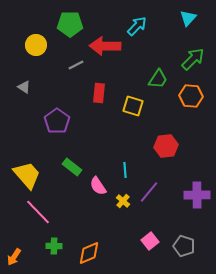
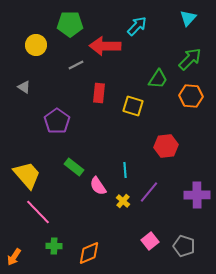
green arrow: moved 3 px left
green rectangle: moved 2 px right
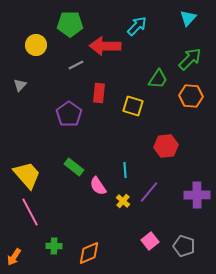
gray triangle: moved 4 px left, 2 px up; rotated 40 degrees clockwise
purple pentagon: moved 12 px right, 7 px up
pink line: moved 8 px left; rotated 16 degrees clockwise
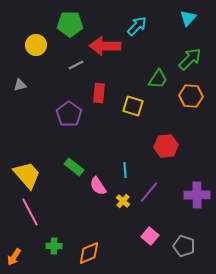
gray triangle: rotated 32 degrees clockwise
pink square: moved 5 px up; rotated 12 degrees counterclockwise
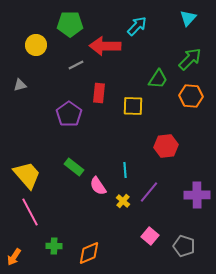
yellow square: rotated 15 degrees counterclockwise
